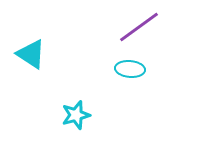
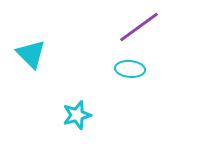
cyan triangle: rotated 12 degrees clockwise
cyan star: moved 1 px right
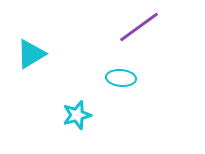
cyan triangle: rotated 44 degrees clockwise
cyan ellipse: moved 9 px left, 9 px down
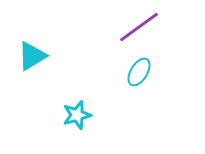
cyan triangle: moved 1 px right, 2 px down
cyan ellipse: moved 18 px right, 6 px up; rotated 64 degrees counterclockwise
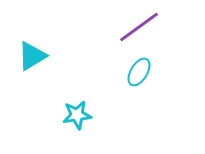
cyan star: rotated 8 degrees clockwise
